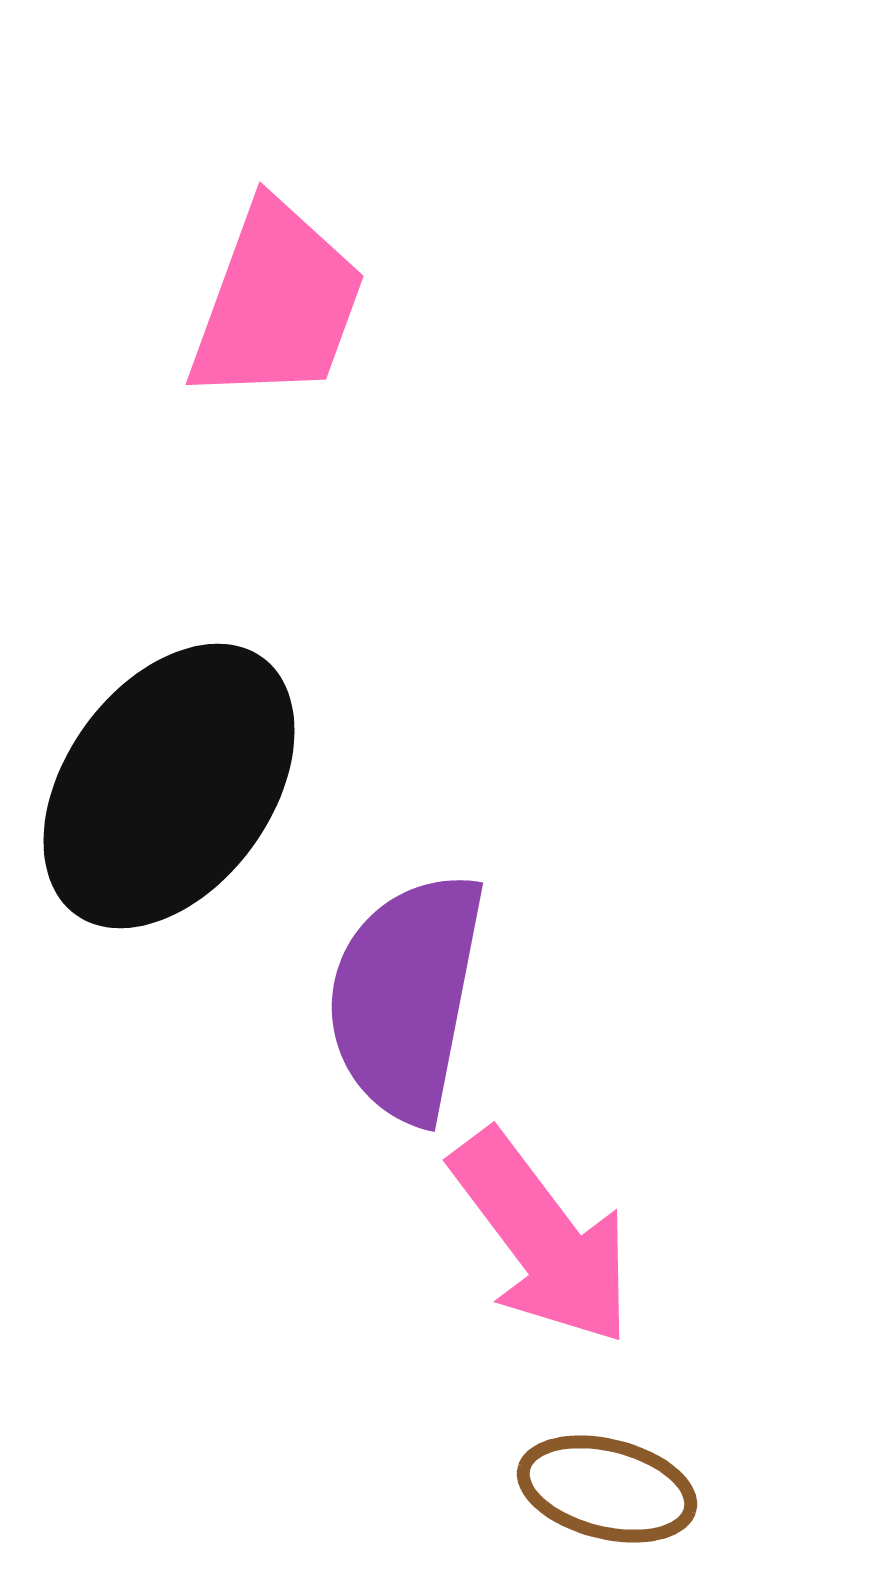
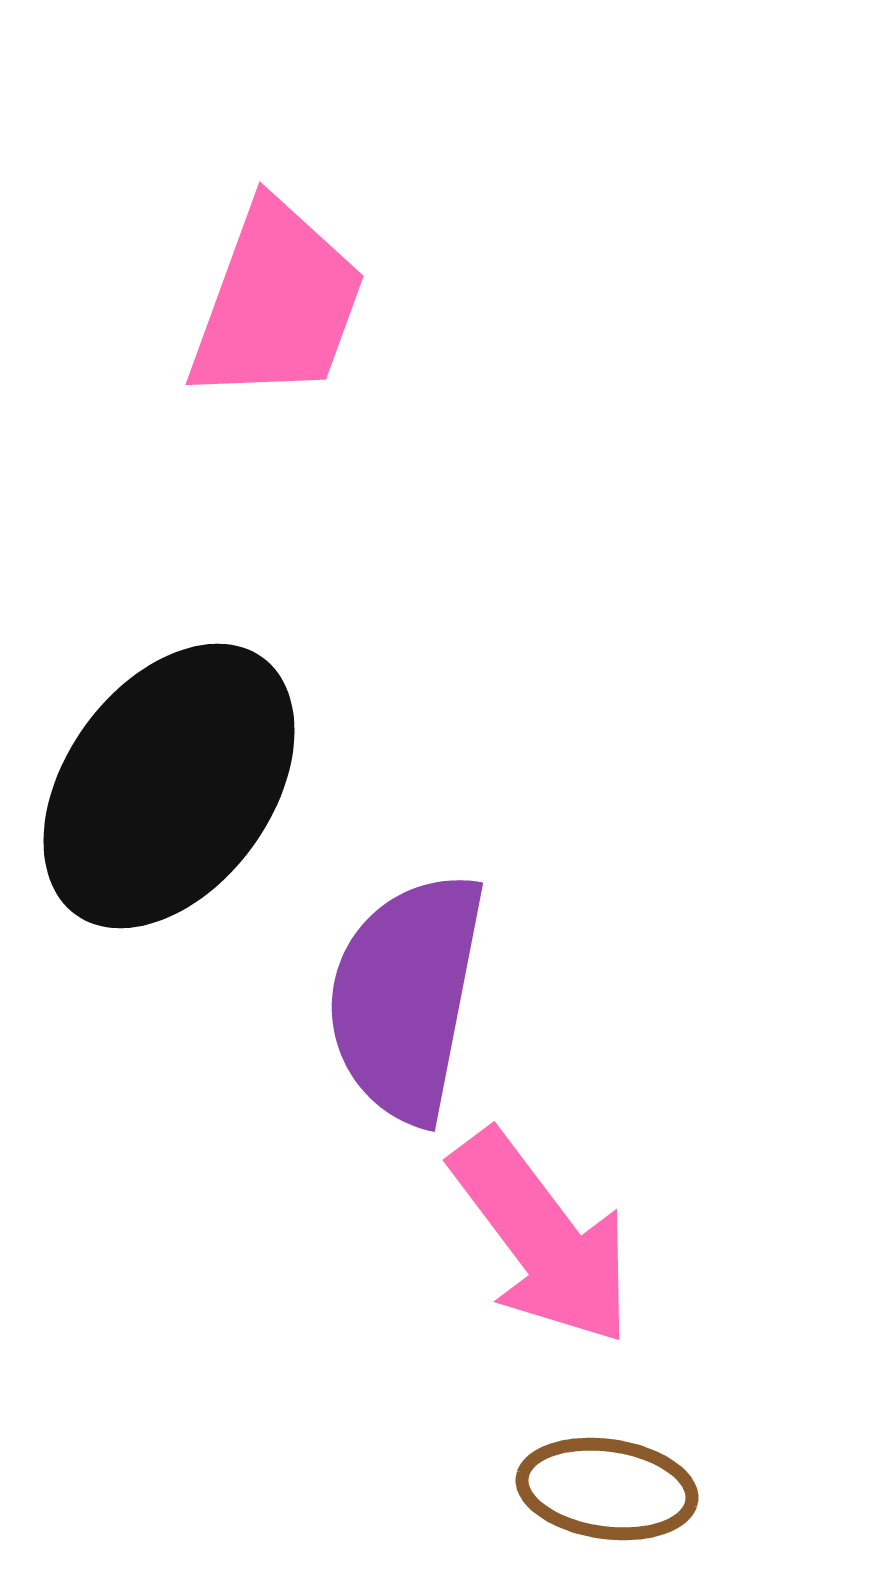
brown ellipse: rotated 6 degrees counterclockwise
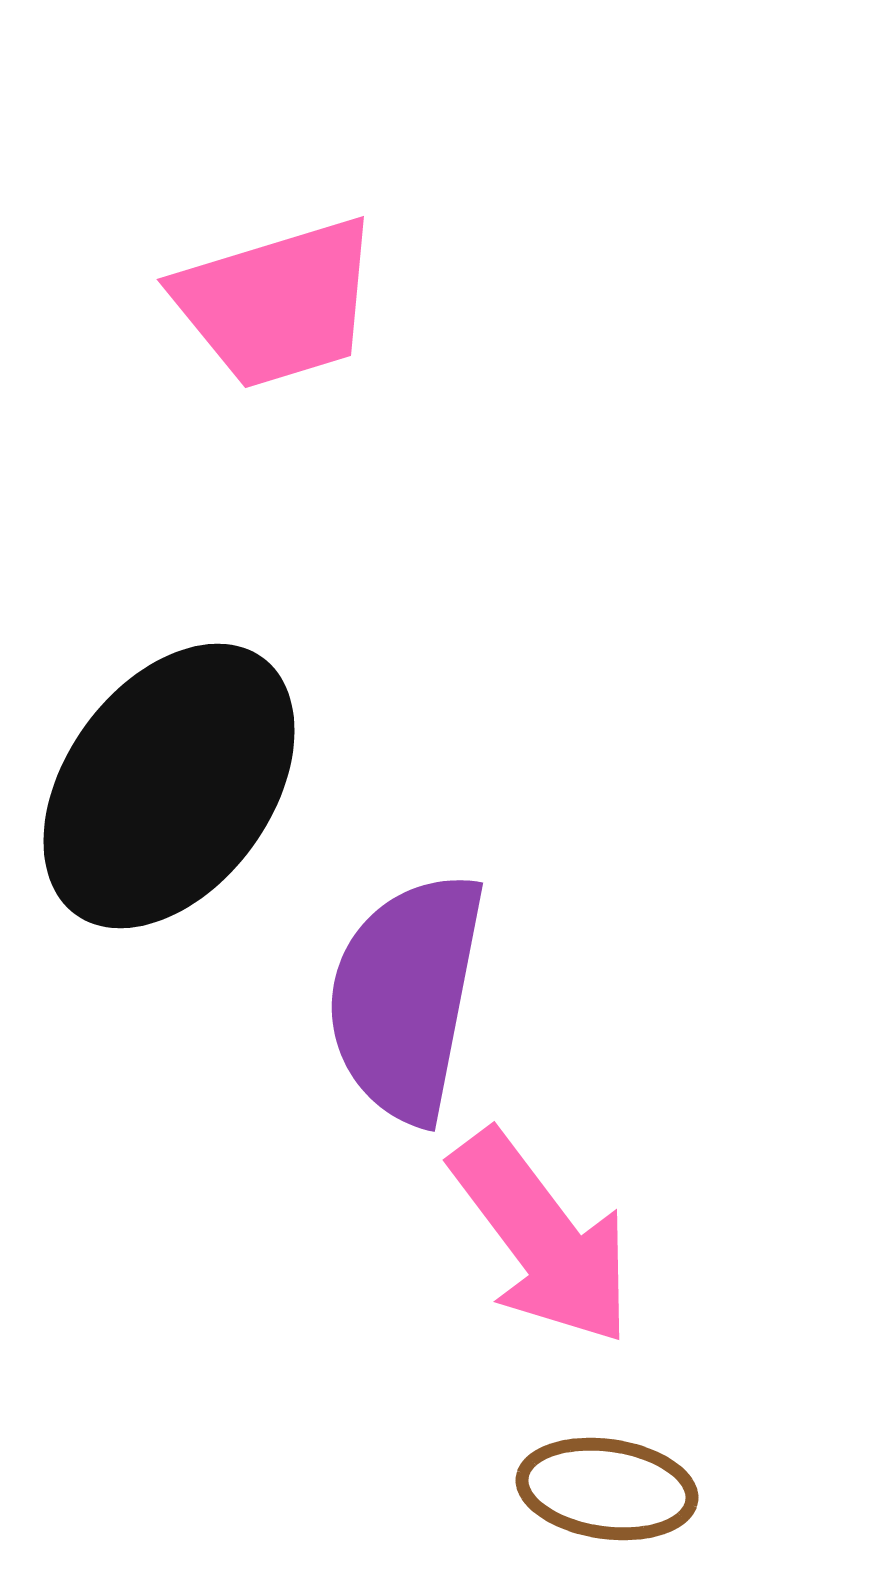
pink trapezoid: rotated 53 degrees clockwise
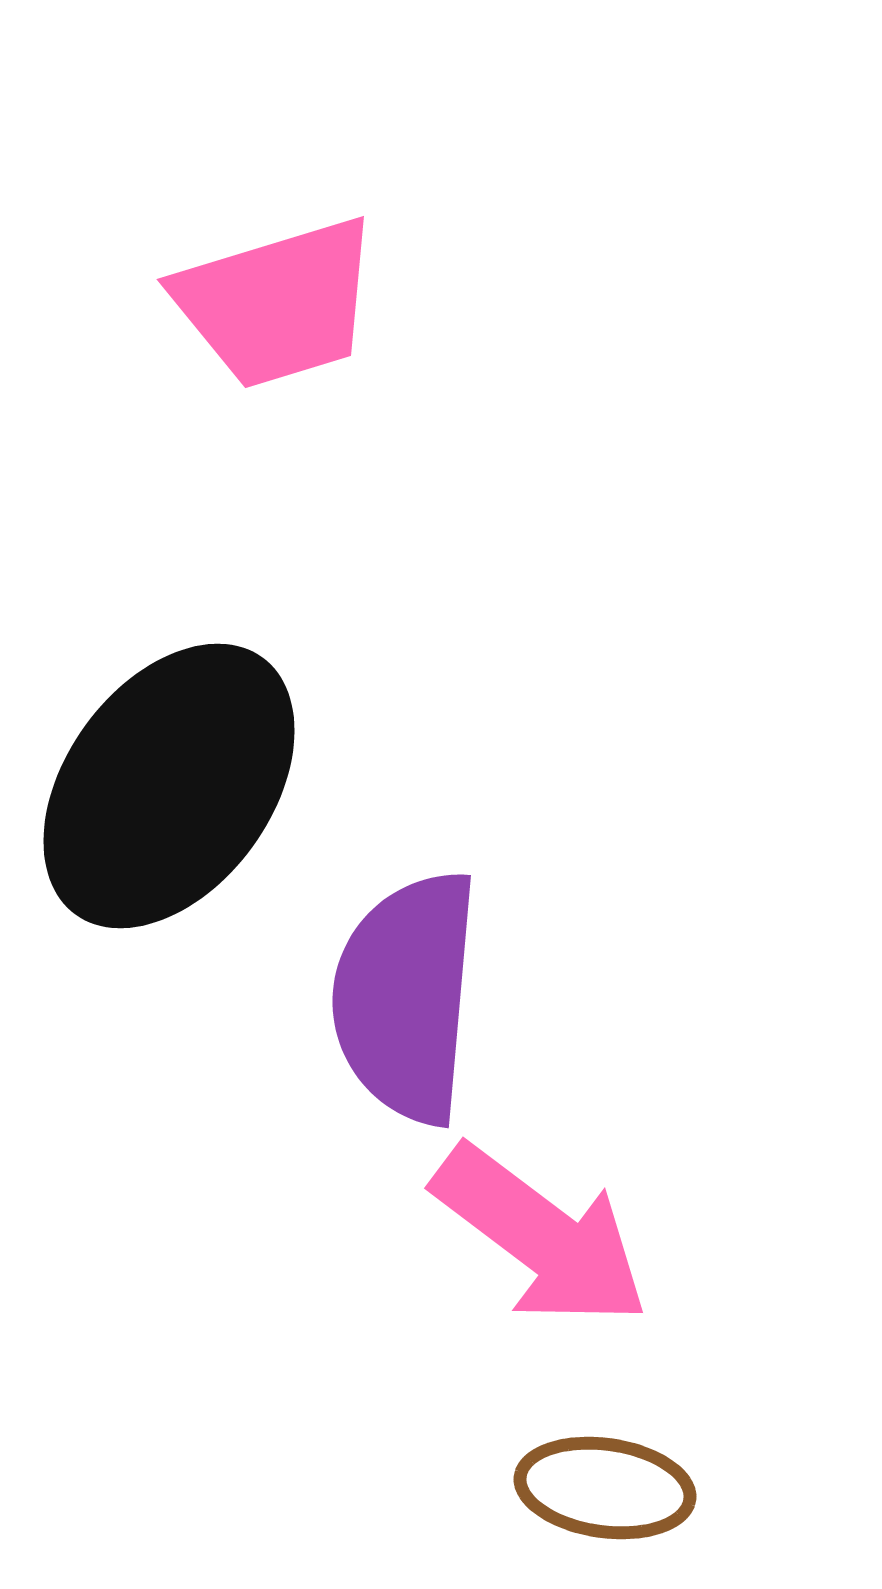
purple semicircle: rotated 6 degrees counterclockwise
pink arrow: moved 1 px left, 2 px up; rotated 16 degrees counterclockwise
brown ellipse: moved 2 px left, 1 px up
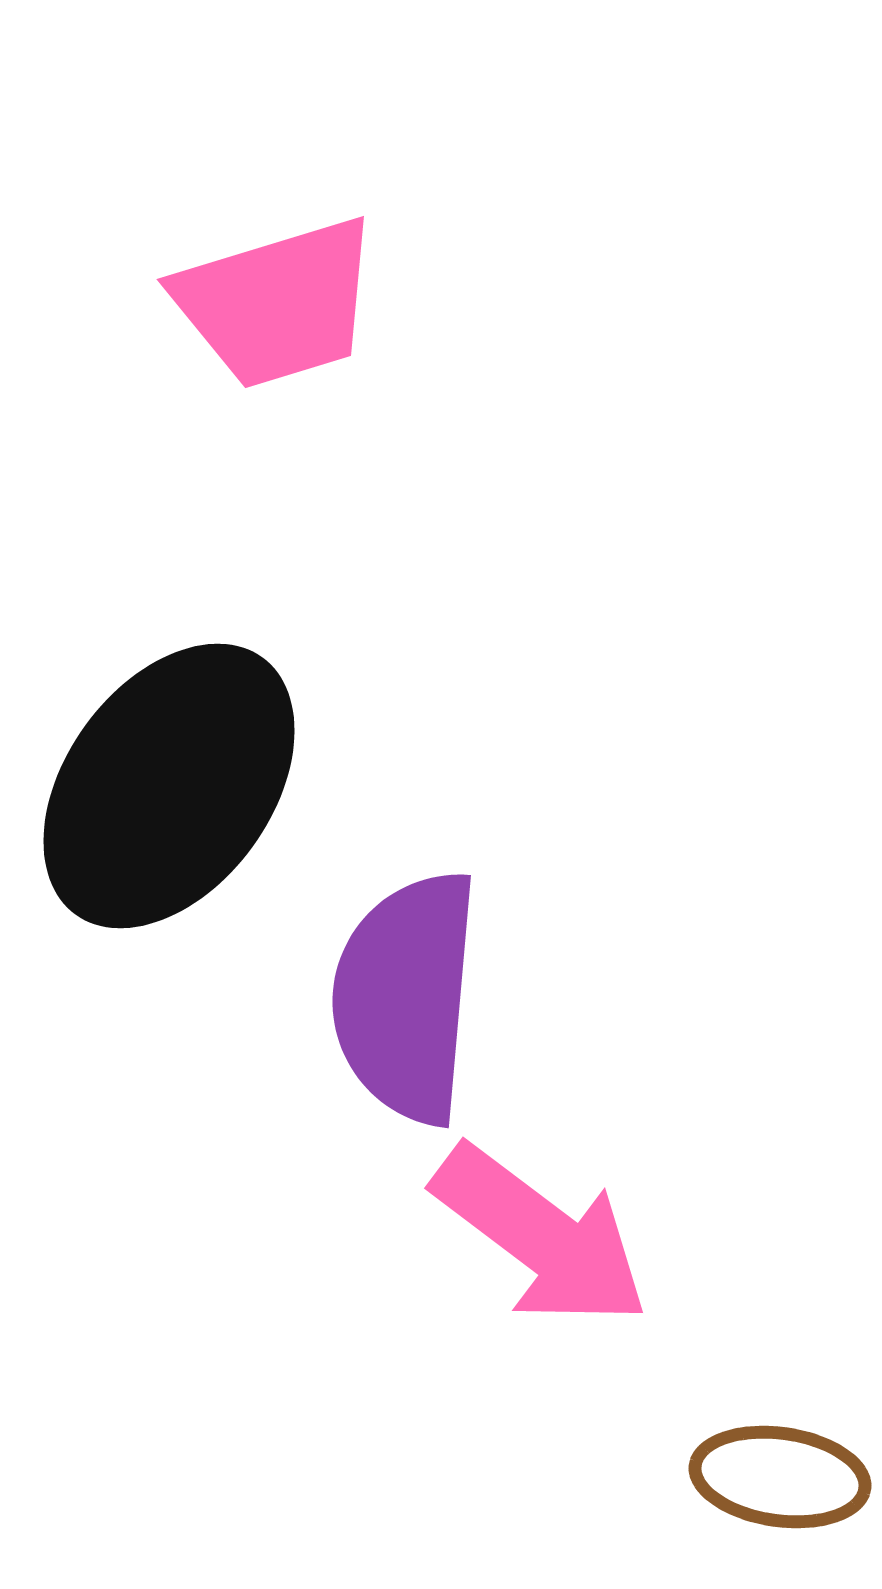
brown ellipse: moved 175 px right, 11 px up
